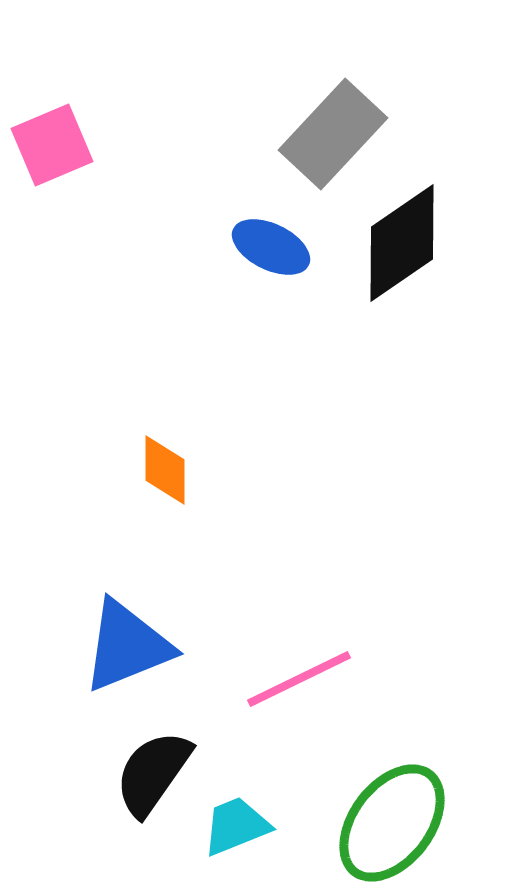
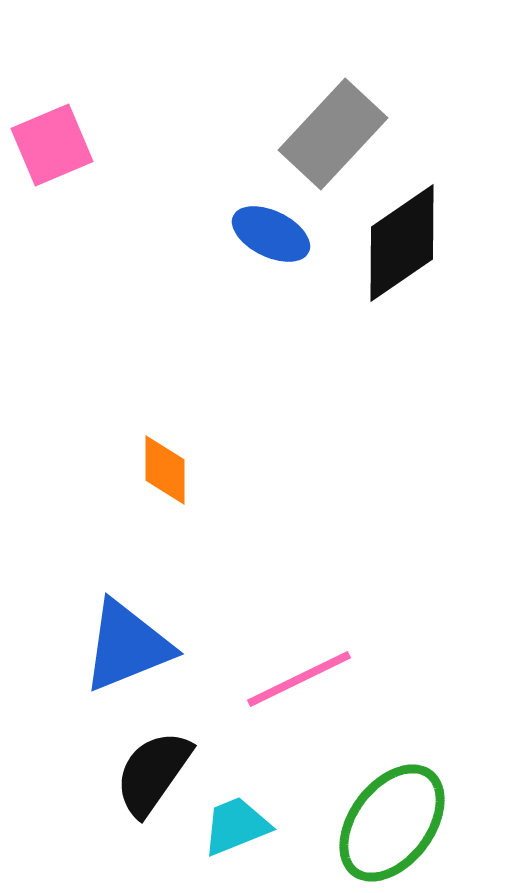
blue ellipse: moved 13 px up
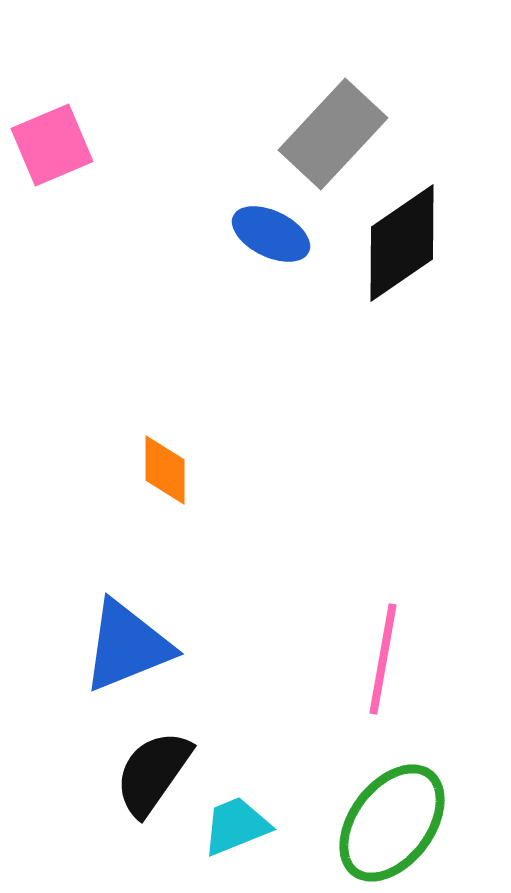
pink line: moved 84 px right, 20 px up; rotated 54 degrees counterclockwise
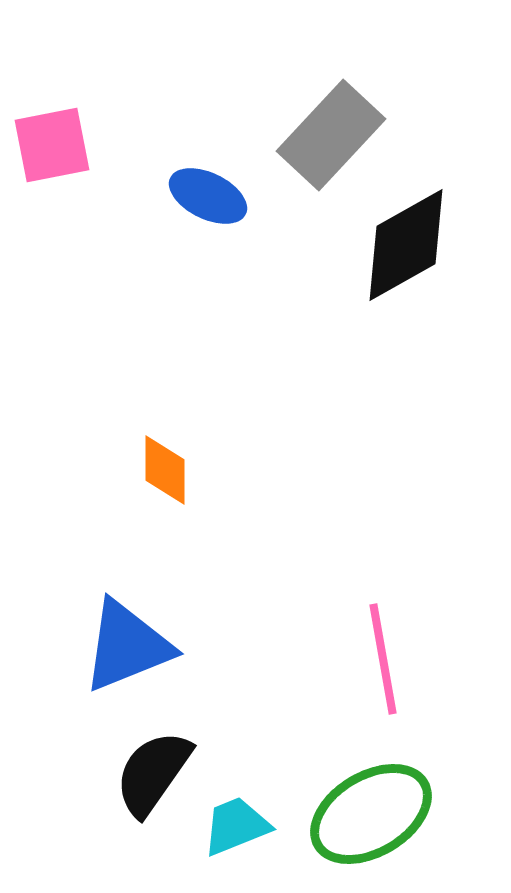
gray rectangle: moved 2 px left, 1 px down
pink square: rotated 12 degrees clockwise
blue ellipse: moved 63 px left, 38 px up
black diamond: moved 4 px right, 2 px down; rotated 5 degrees clockwise
pink line: rotated 20 degrees counterclockwise
green ellipse: moved 21 px left, 9 px up; rotated 22 degrees clockwise
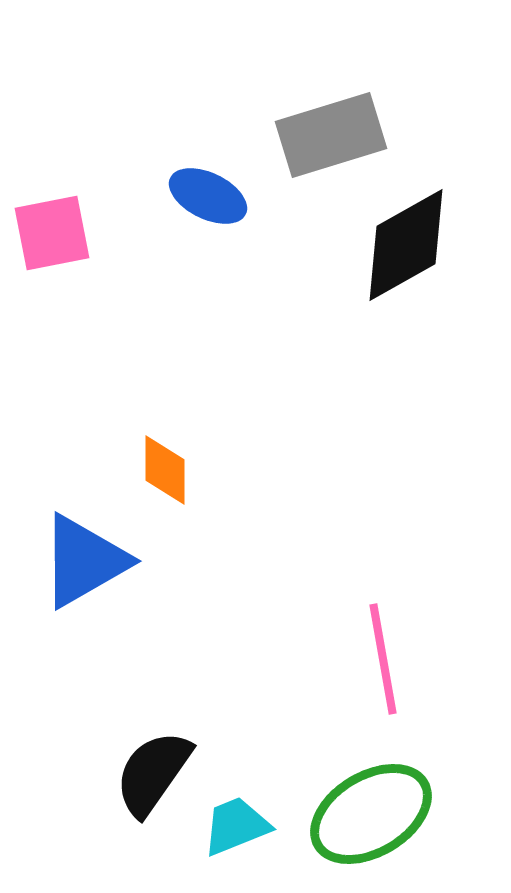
gray rectangle: rotated 30 degrees clockwise
pink square: moved 88 px down
blue triangle: moved 43 px left, 85 px up; rotated 8 degrees counterclockwise
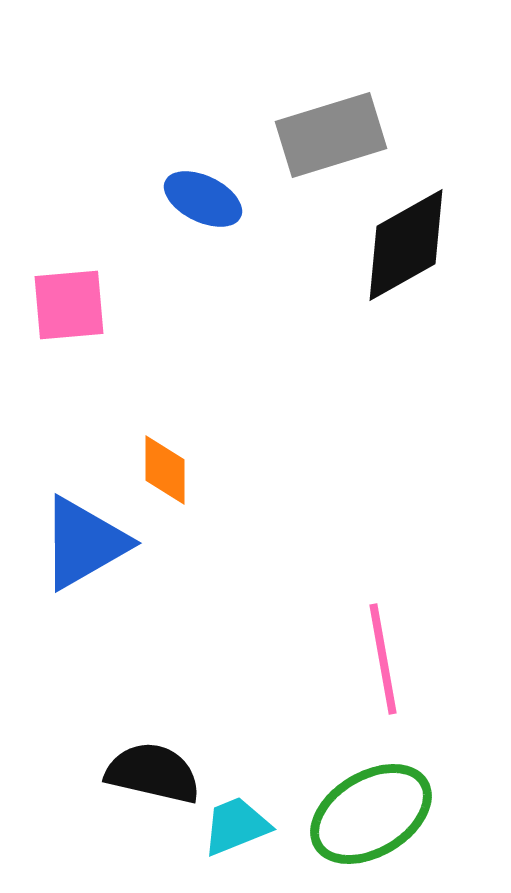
blue ellipse: moved 5 px left, 3 px down
pink square: moved 17 px right, 72 px down; rotated 6 degrees clockwise
blue triangle: moved 18 px up
black semicircle: rotated 68 degrees clockwise
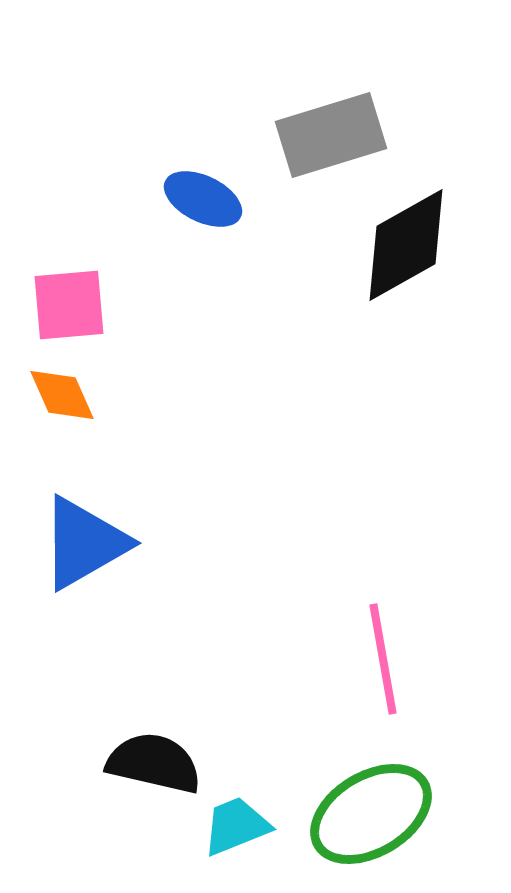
orange diamond: moved 103 px left, 75 px up; rotated 24 degrees counterclockwise
black semicircle: moved 1 px right, 10 px up
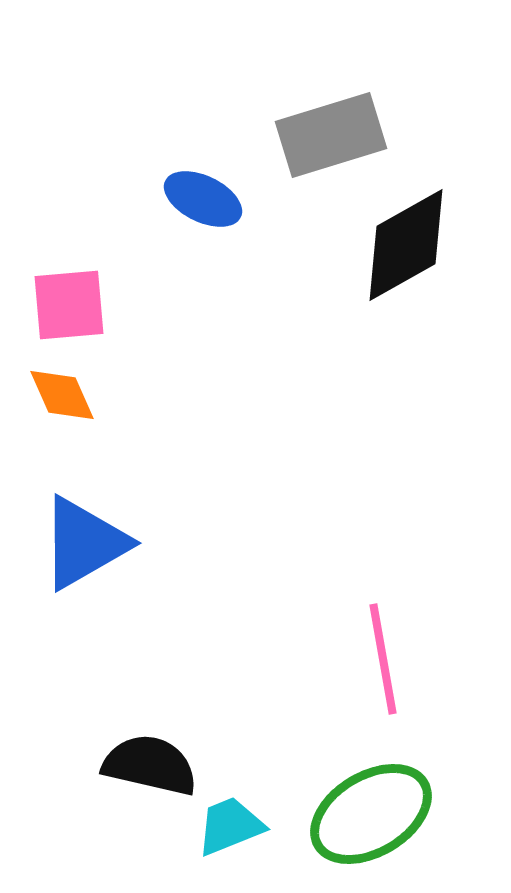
black semicircle: moved 4 px left, 2 px down
cyan trapezoid: moved 6 px left
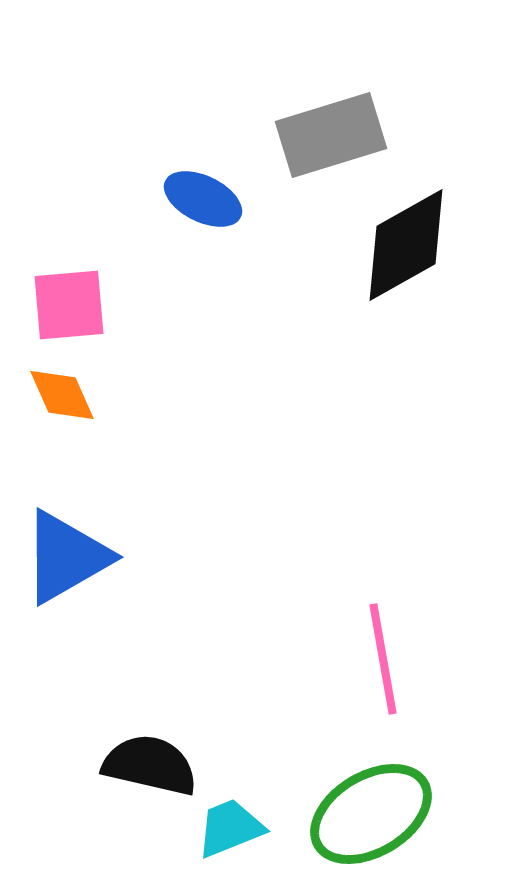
blue triangle: moved 18 px left, 14 px down
cyan trapezoid: moved 2 px down
